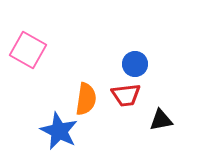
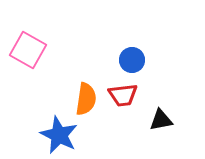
blue circle: moved 3 px left, 4 px up
red trapezoid: moved 3 px left
blue star: moved 4 px down
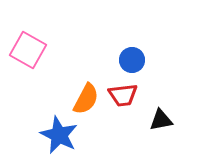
orange semicircle: rotated 20 degrees clockwise
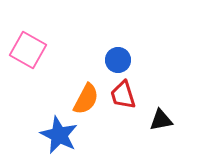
blue circle: moved 14 px left
red trapezoid: rotated 80 degrees clockwise
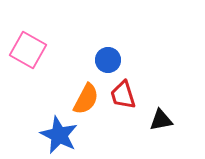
blue circle: moved 10 px left
